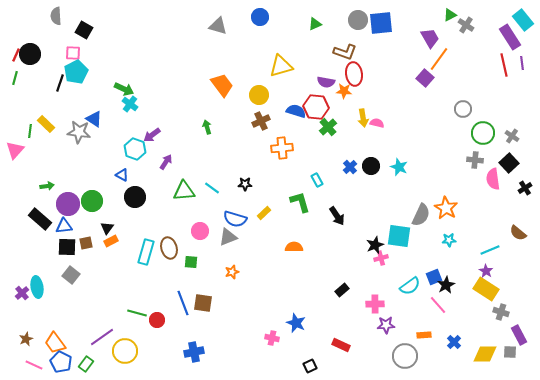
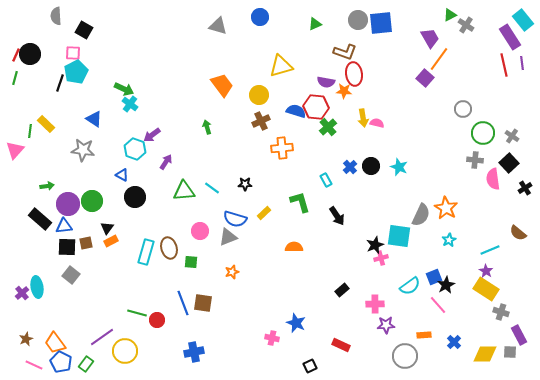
gray star at (79, 132): moved 4 px right, 18 px down
cyan rectangle at (317, 180): moved 9 px right
cyan star at (449, 240): rotated 24 degrees counterclockwise
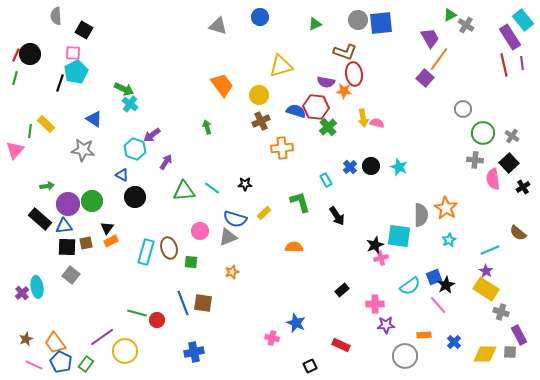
black cross at (525, 188): moved 2 px left, 1 px up
gray semicircle at (421, 215): rotated 25 degrees counterclockwise
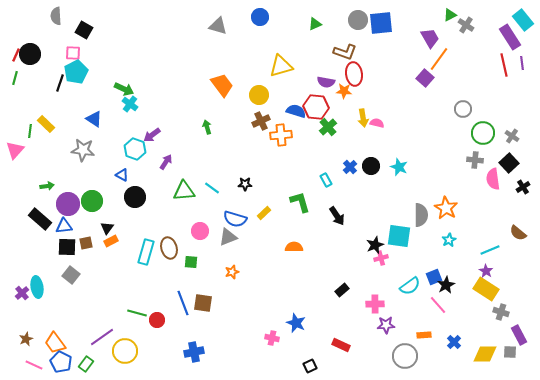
orange cross at (282, 148): moved 1 px left, 13 px up
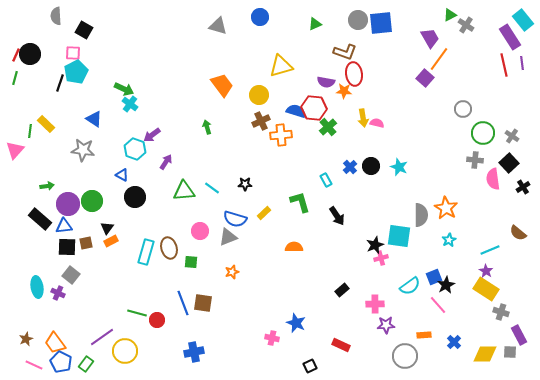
red hexagon at (316, 107): moved 2 px left, 1 px down
purple cross at (22, 293): moved 36 px right; rotated 24 degrees counterclockwise
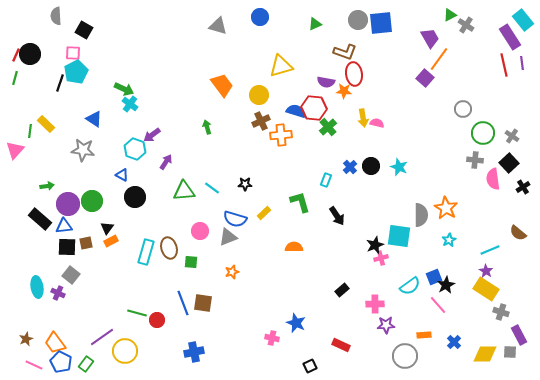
cyan rectangle at (326, 180): rotated 48 degrees clockwise
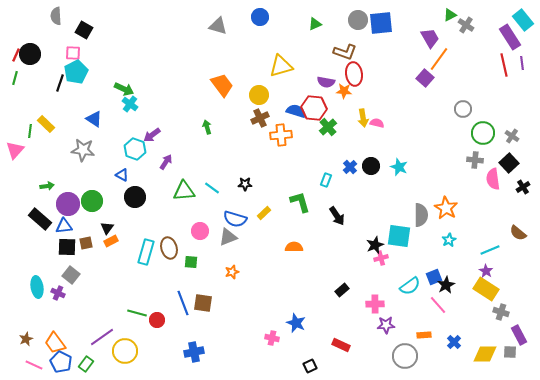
brown cross at (261, 121): moved 1 px left, 3 px up
